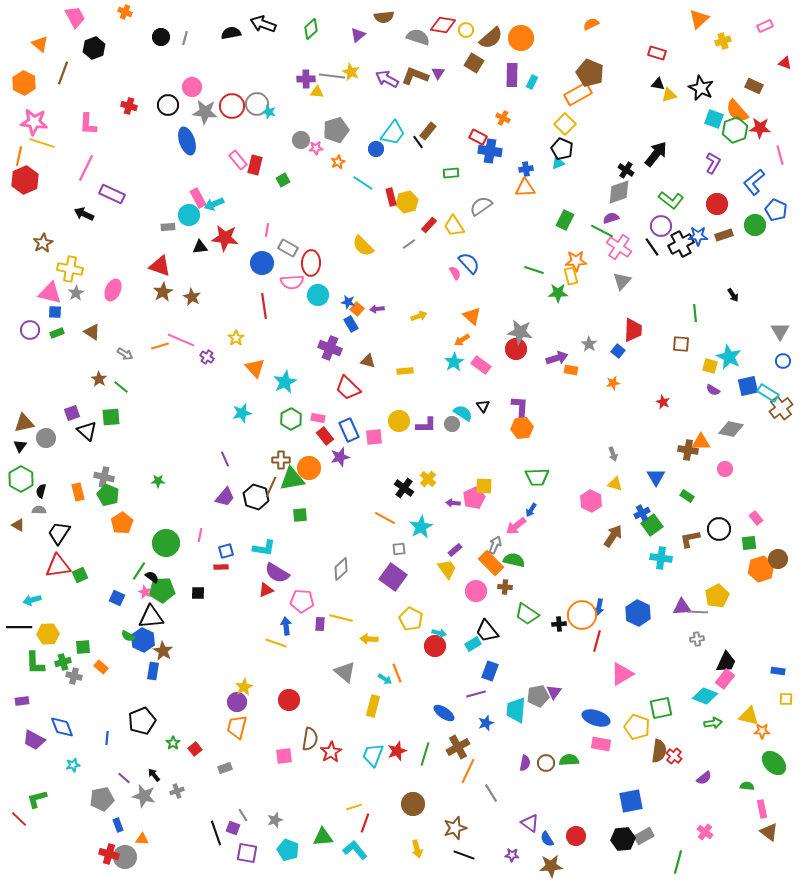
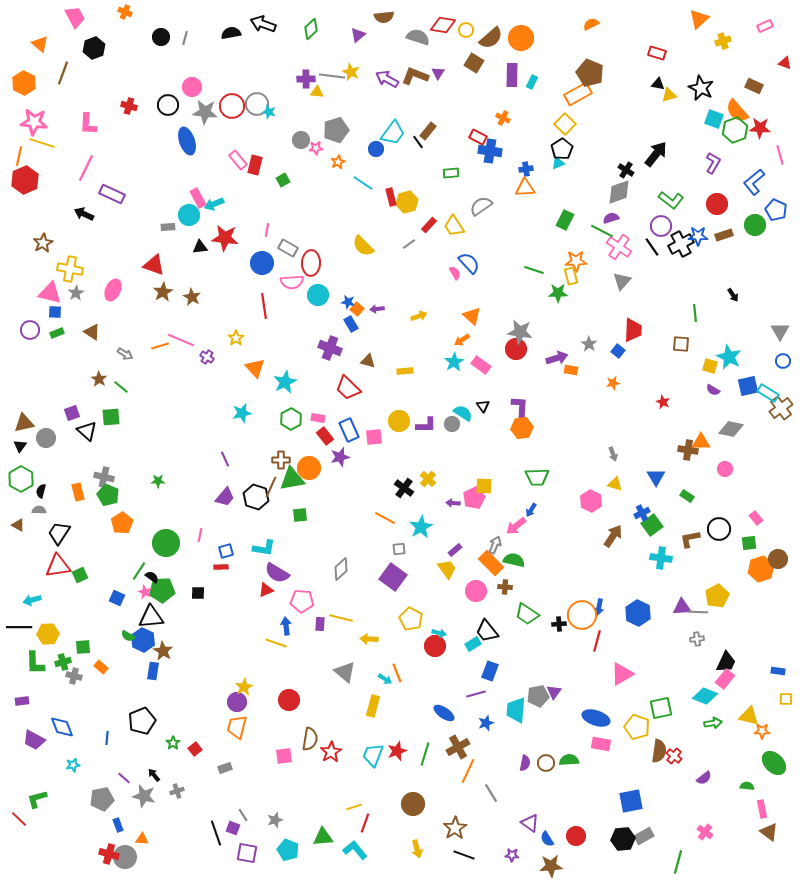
black pentagon at (562, 149): rotated 15 degrees clockwise
red triangle at (160, 266): moved 6 px left, 1 px up
brown star at (455, 828): rotated 15 degrees counterclockwise
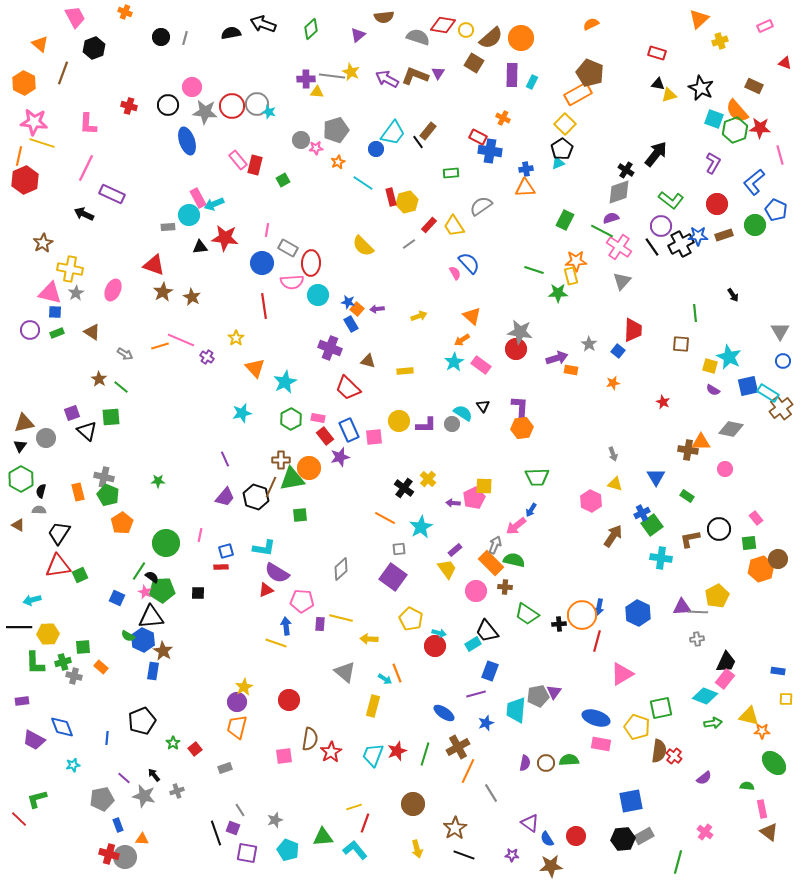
yellow cross at (723, 41): moved 3 px left
gray line at (243, 815): moved 3 px left, 5 px up
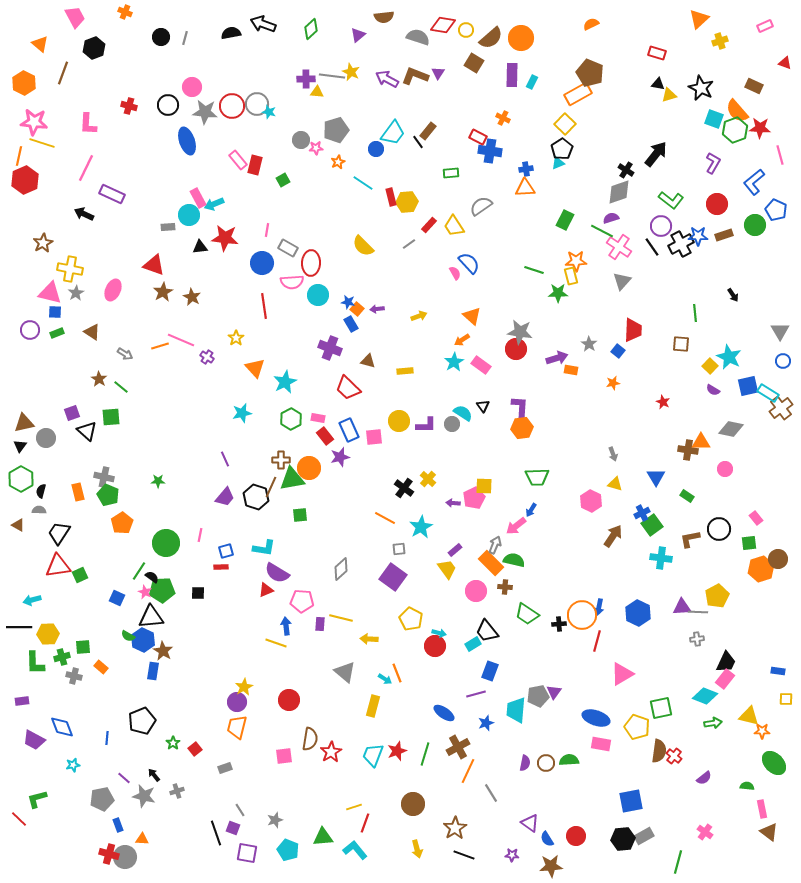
yellow hexagon at (407, 202): rotated 10 degrees clockwise
yellow square at (710, 366): rotated 28 degrees clockwise
green cross at (63, 662): moved 1 px left, 5 px up
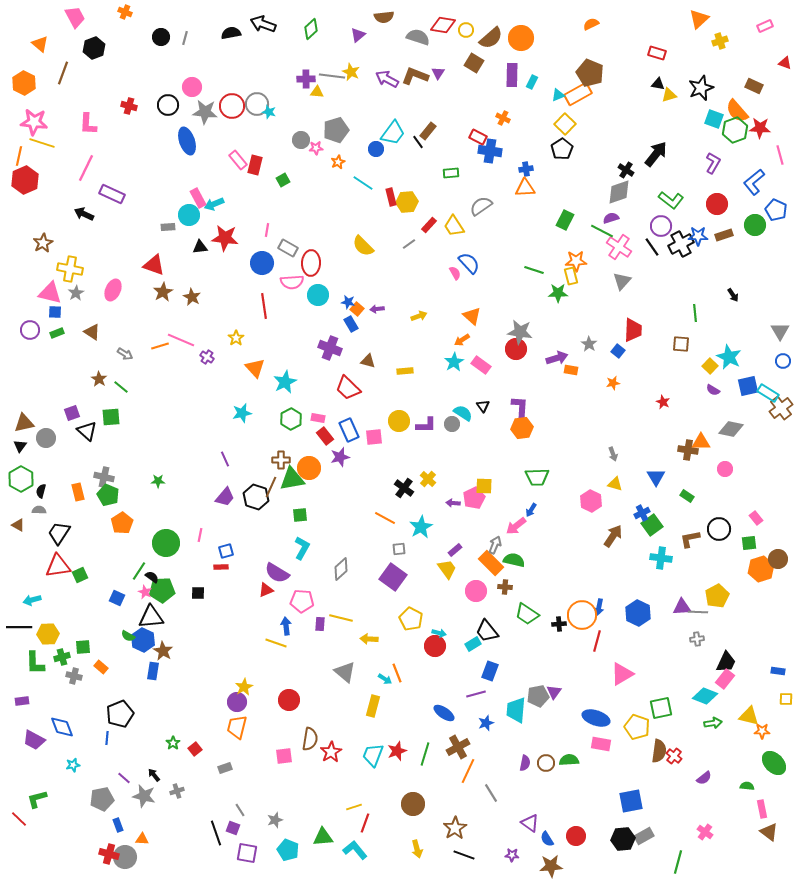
black star at (701, 88): rotated 25 degrees clockwise
cyan triangle at (558, 163): moved 68 px up
cyan L-shape at (264, 548): moved 38 px right; rotated 70 degrees counterclockwise
black pentagon at (142, 721): moved 22 px left, 7 px up
